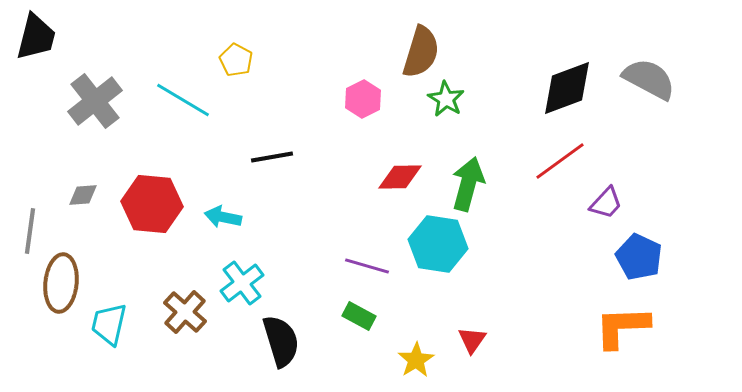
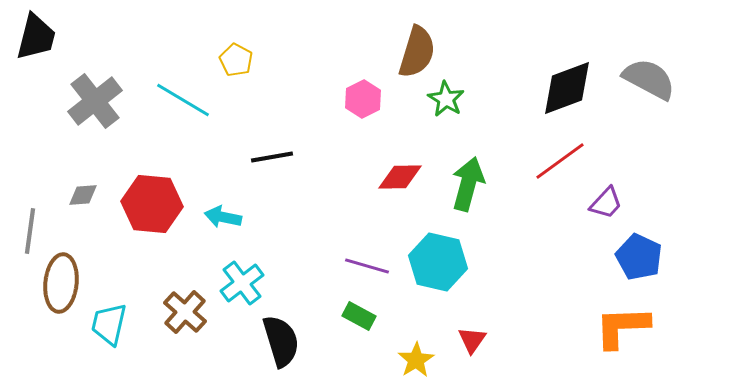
brown semicircle: moved 4 px left
cyan hexagon: moved 18 px down; rotated 4 degrees clockwise
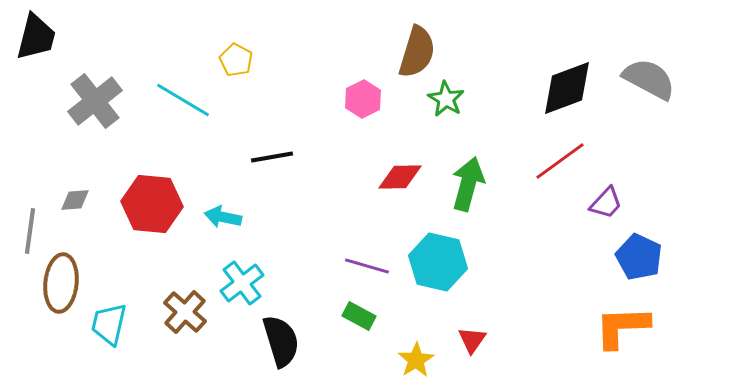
gray diamond: moved 8 px left, 5 px down
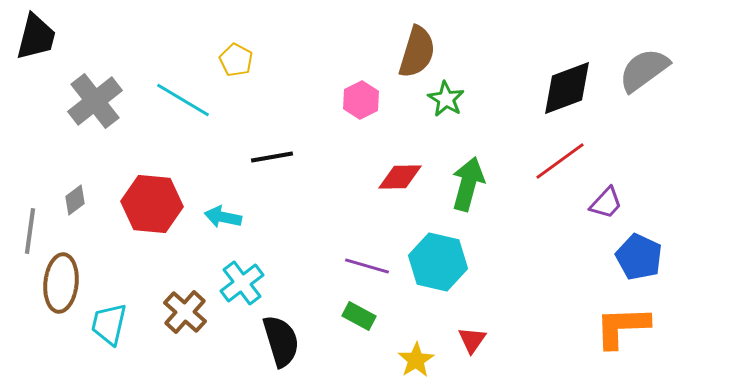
gray semicircle: moved 5 px left, 9 px up; rotated 64 degrees counterclockwise
pink hexagon: moved 2 px left, 1 px down
gray diamond: rotated 32 degrees counterclockwise
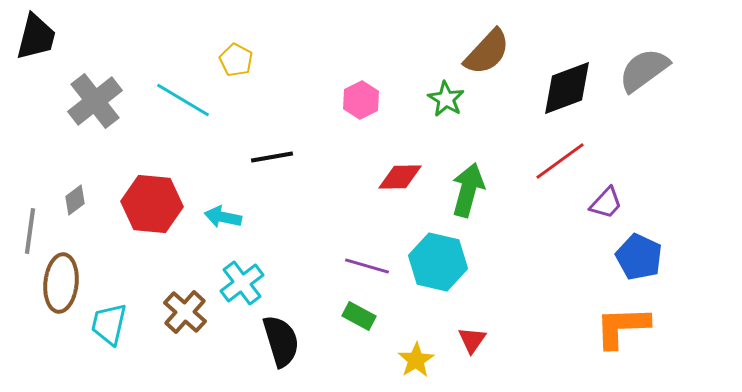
brown semicircle: moved 70 px right; rotated 26 degrees clockwise
green arrow: moved 6 px down
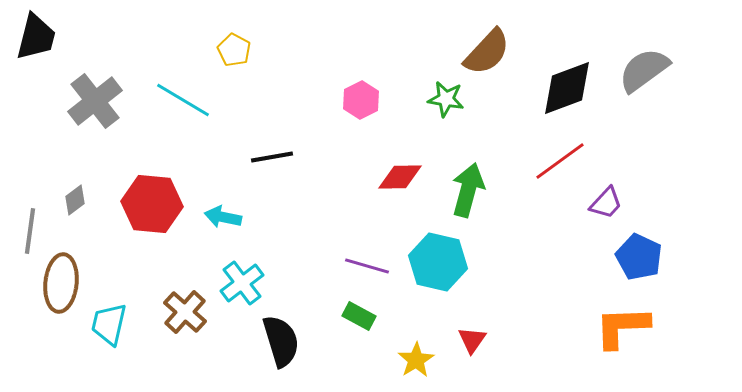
yellow pentagon: moved 2 px left, 10 px up
green star: rotated 21 degrees counterclockwise
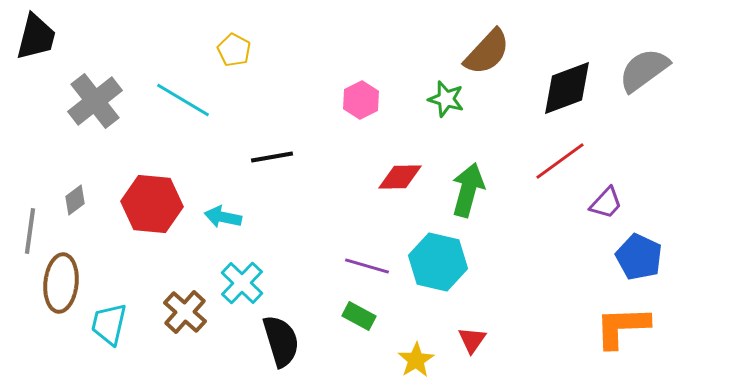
green star: rotated 6 degrees clockwise
cyan cross: rotated 9 degrees counterclockwise
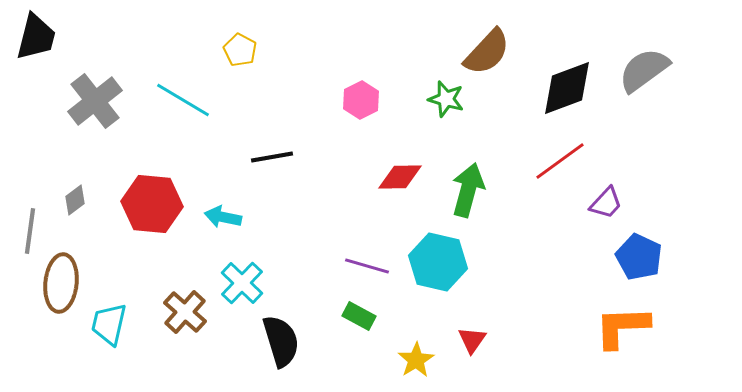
yellow pentagon: moved 6 px right
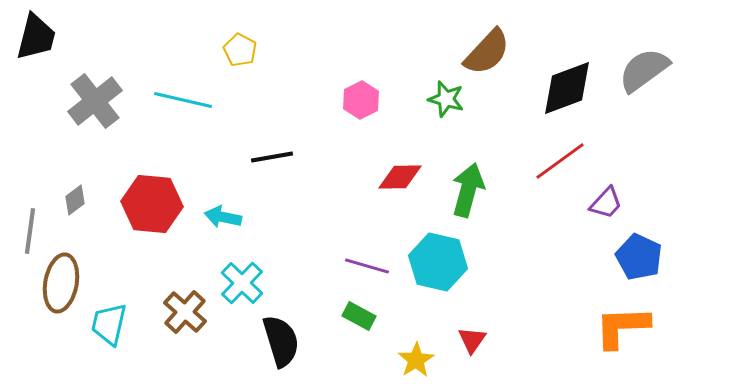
cyan line: rotated 18 degrees counterclockwise
brown ellipse: rotated 4 degrees clockwise
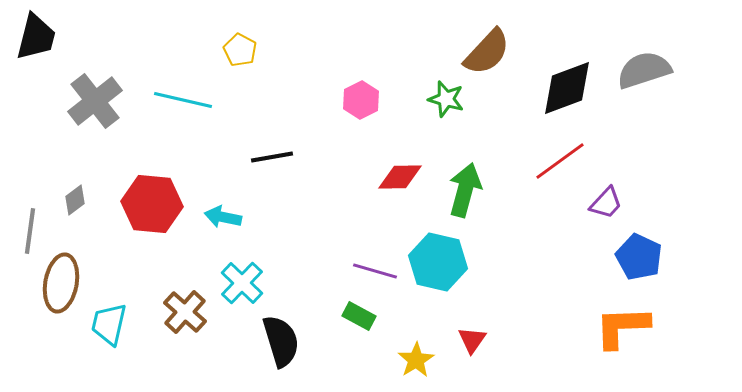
gray semicircle: rotated 18 degrees clockwise
green arrow: moved 3 px left
purple line: moved 8 px right, 5 px down
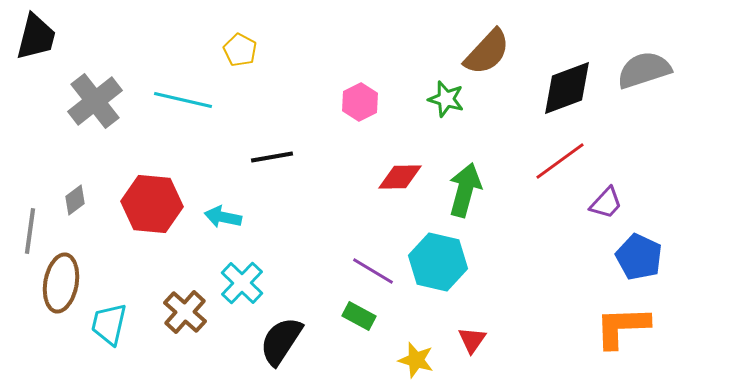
pink hexagon: moved 1 px left, 2 px down
purple line: moved 2 px left; rotated 15 degrees clockwise
black semicircle: rotated 130 degrees counterclockwise
yellow star: rotated 24 degrees counterclockwise
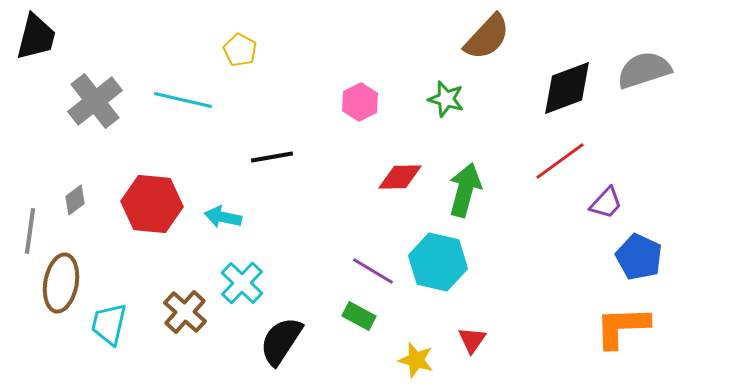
brown semicircle: moved 15 px up
